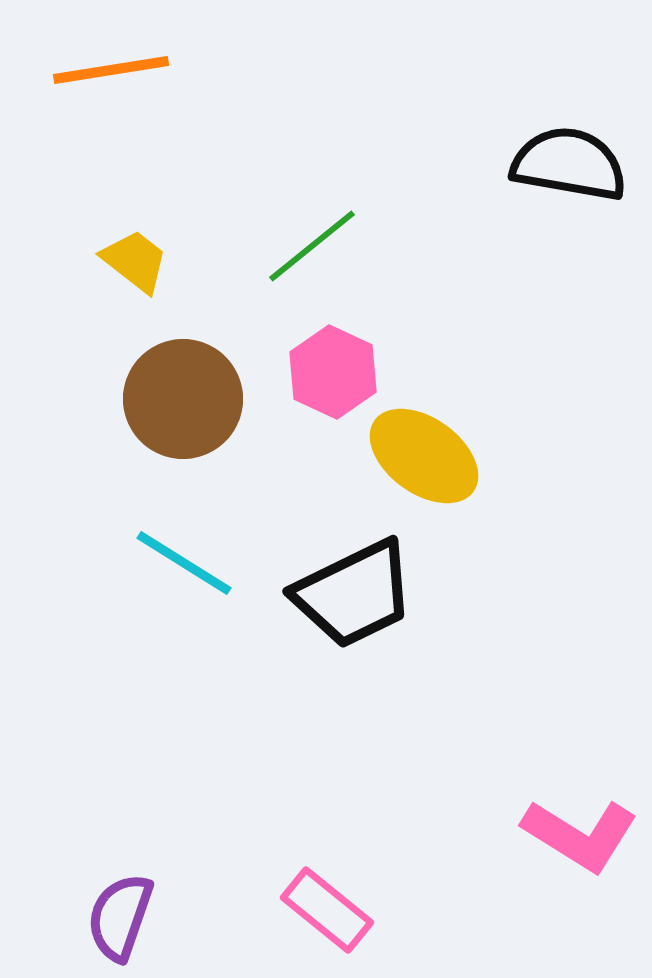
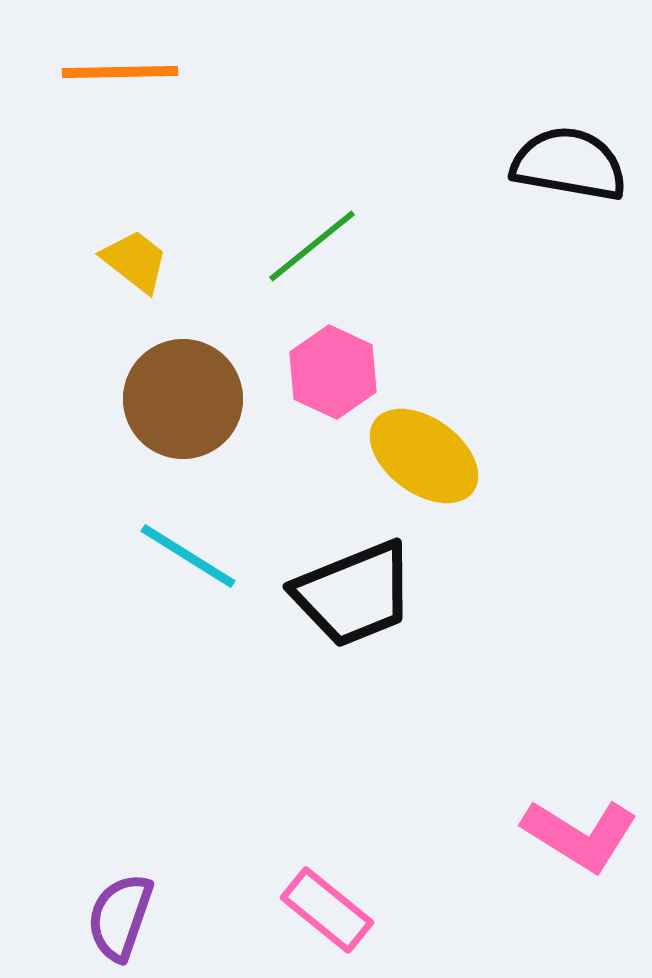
orange line: moved 9 px right, 2 px down; rotated 8 degrees clockwise
cyan line: moved 4 px right, 7 px up
black trapezoid: rotated 4 degrees clockwise
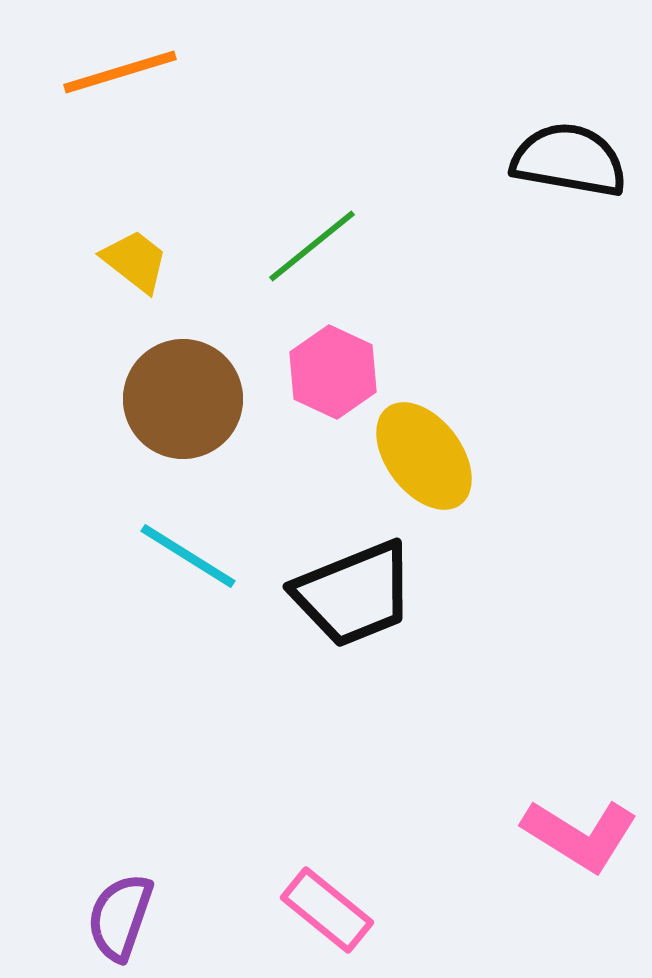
orange line: rotated 16 degrees counterclockwise
black semicircle: moved 4 px up
yellow ellipse: rotated 17 degrees clockwise
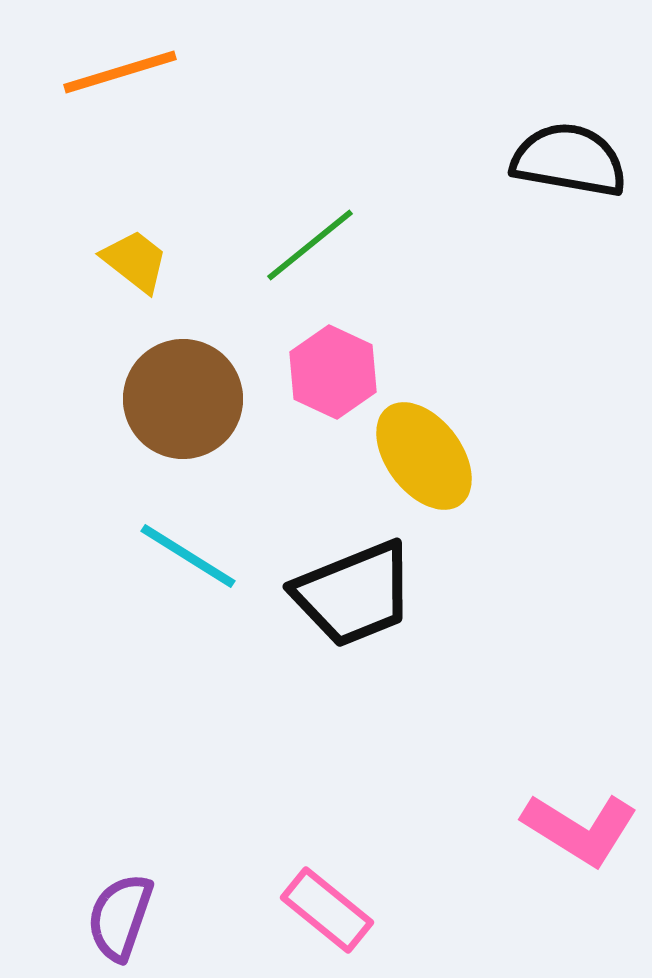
green line: moved 2 px left, 1 px up
pink L-shape: moved 6 px up
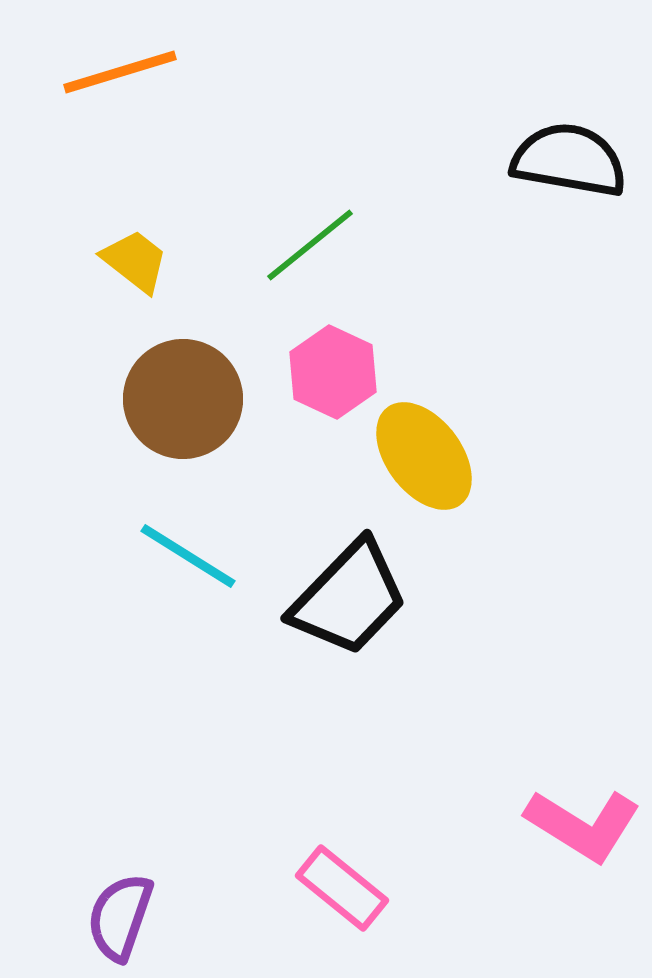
black trapezoid: moved 5 px left, 4 px down; rotated 24 degrees counterclockwise
pink L-shape: moved 3 px right, 4 px up
pink rectangle: moved 15 px right, 22 px up
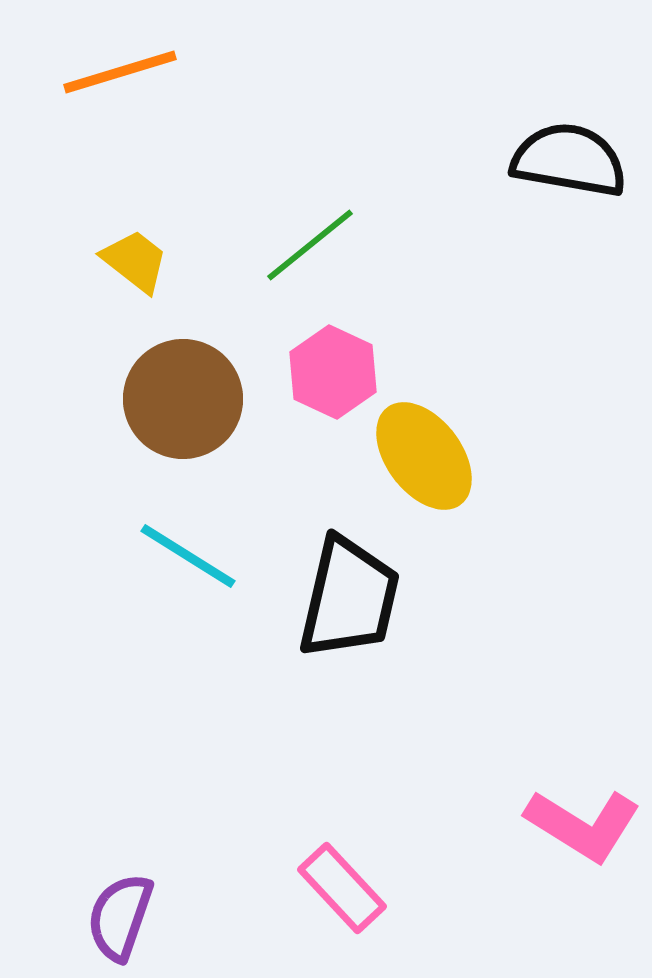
black trapezoid: rotated 31 degrees counterclockwise
pink rectangle: rotated 8 degrees clockwise
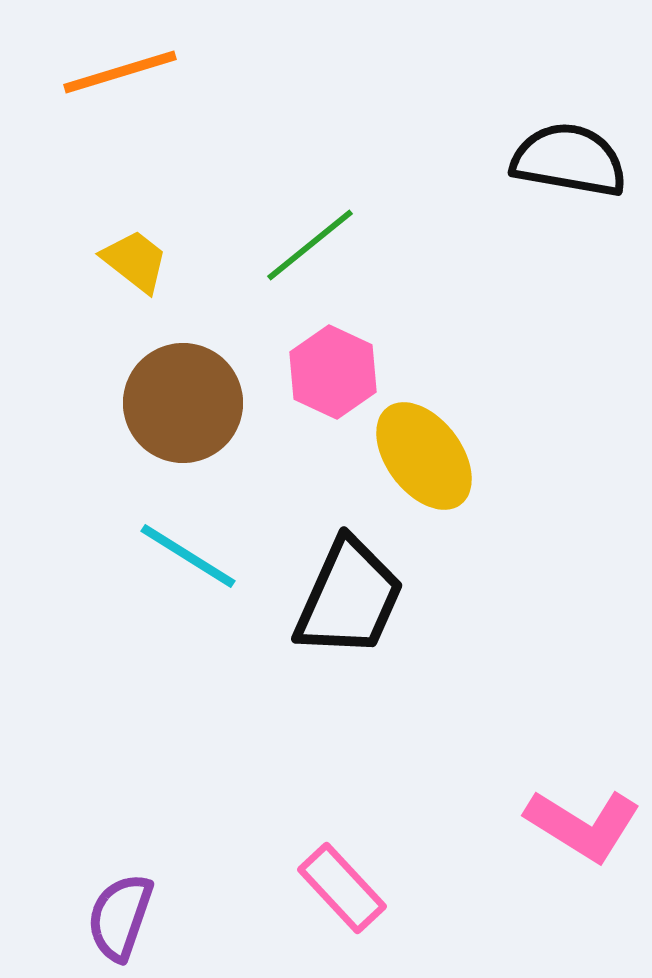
brown circle: moved 4 px down
black trapezoid: rotated 11 degrees clockwise
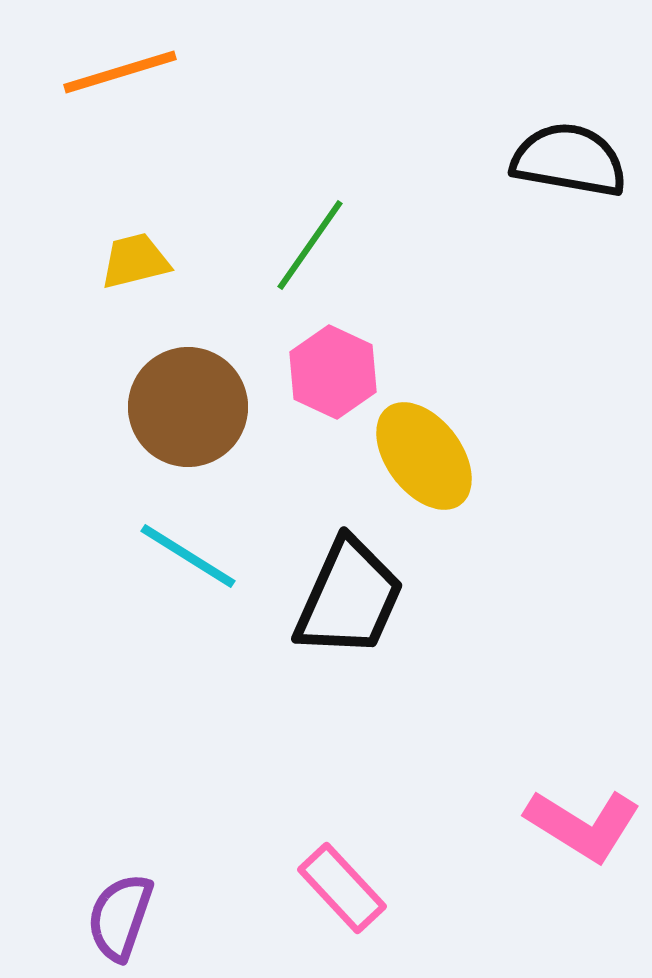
green line: rotated 16 degrees counterclockwise
yellow trapezoid: rotated 52 degrees counterclockwise
brown circle: moved 5 px right, 4 px down
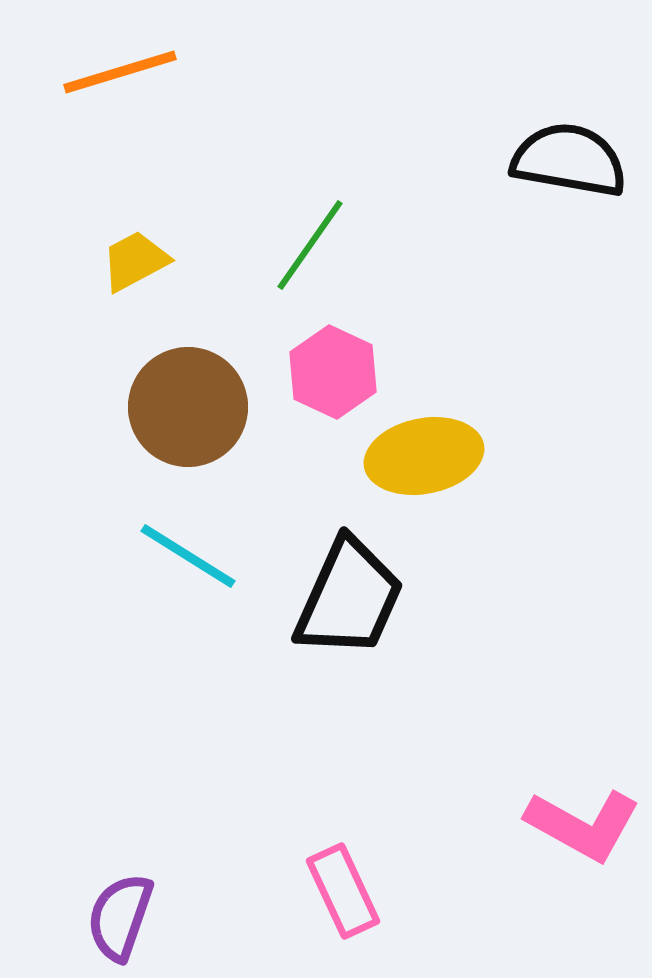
yellow trapezoid: rotated 14 degrees counterclockwise
yellow ellipse: rotated 64 degrees counterclockwise
pink L-shape: rotated 3 degrees counterclockwise
pink rectangle: moved 1 px right, 3 px down; rotated 18 degrees clockwise
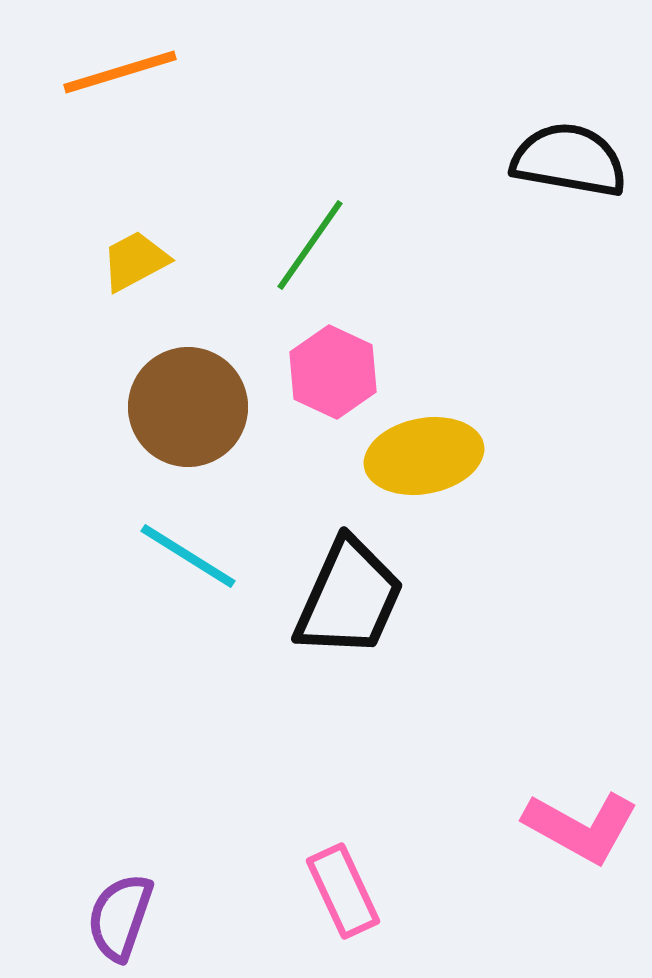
pink L-shape: moved 2 px left, 2 px down
